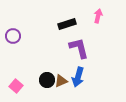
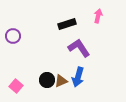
purple L-shape: rotated 20 degrees counterclockwise
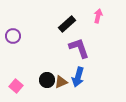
black rectangle: rotated 24 degrees counterclockwise
purple L-shape: rotated 15 degrees clockwise
brown triangle: moved 1 px down
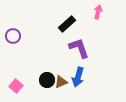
pink arrow: moved 4 px up
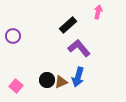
black rectangle: moved 1 px right, 1 px down
purple L-shape: rotated 20 degrees counterclockwise
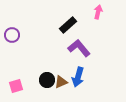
purple circle: moved 1 px left, 1 px up
pink square: rotated 32 degrees clockwise
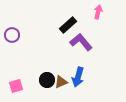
purple L-shape: moved 2 px right, 6 px up
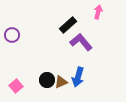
pink square: rotated 24 degrees counterclockwise
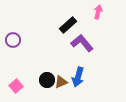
purple circle: moved 1 px right, 5 px down
purple L-shape: moved 1 px right, 1 px down
